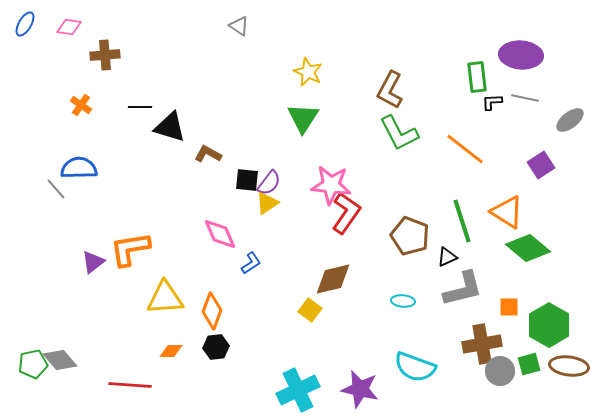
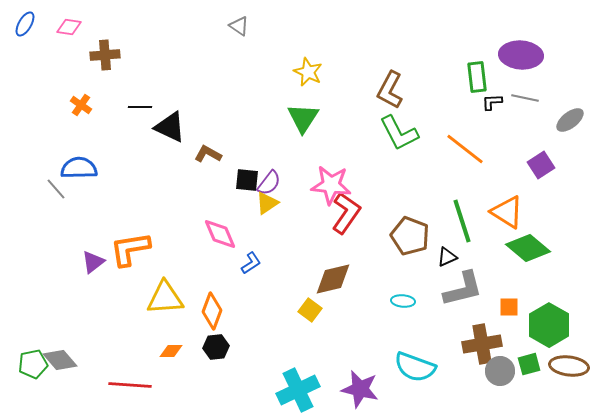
black triangle at (170, 127): rotated 8 degrees clockwise
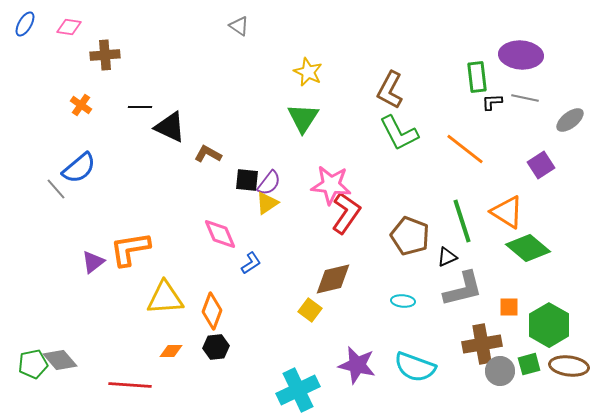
blue semicircle at (79, 168): rotated 141 degrees clockwise
purple star at (360, 389): moved 3 px left, 24 px up
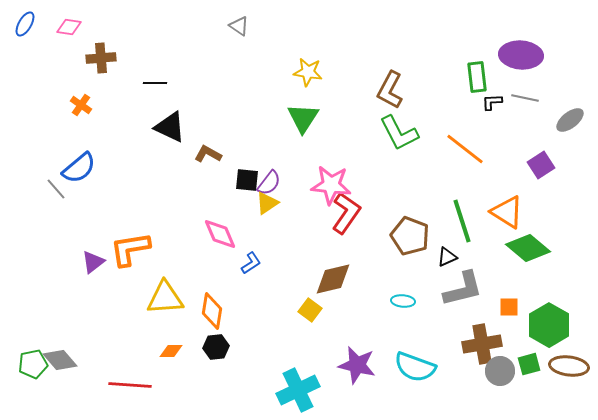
brown cross at (105, 55): moved 4 px left, 3 px down
yellow star at (308, 72): rotated 16 degrees counterclockwise
black line at (140, 107): moved 15 px right, 24 px up
orange diamond at (212, 311): rotated 12 degrees counterclockwise
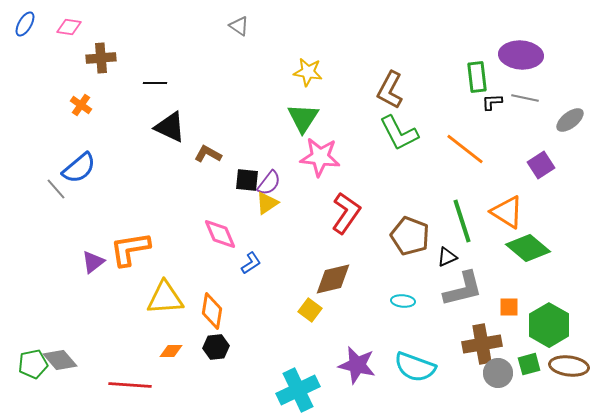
pink star at (331, 185): moved 11 px left, 28 px up
gray circle at (500, 371): moved 2 px left, 2 px down
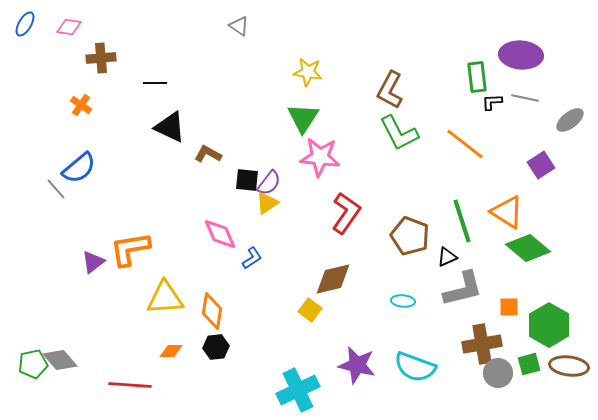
orange line at (465, 149): moved 5 px up
blue L-shape at (251, 263): moved 1 px right, 5 px up
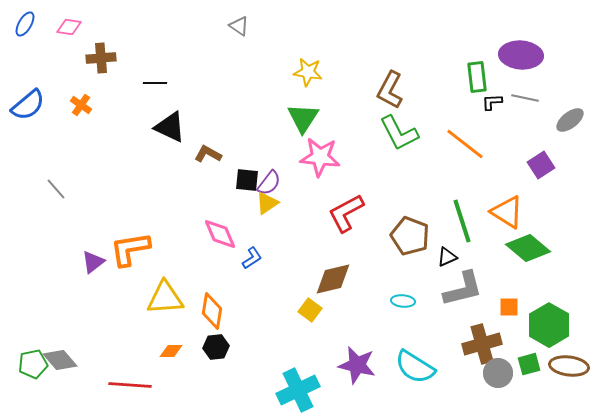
blue semicircle at (79, 168): moved 51 px left, 63 px up
red L-shape at (346, 213): rotated 153 degrees counterclockwise
brown cross at (482, 344): rotated 6 degrees counterclockwise
cyan semicircle at (415, 367): rotated 12 degrees clockwise
